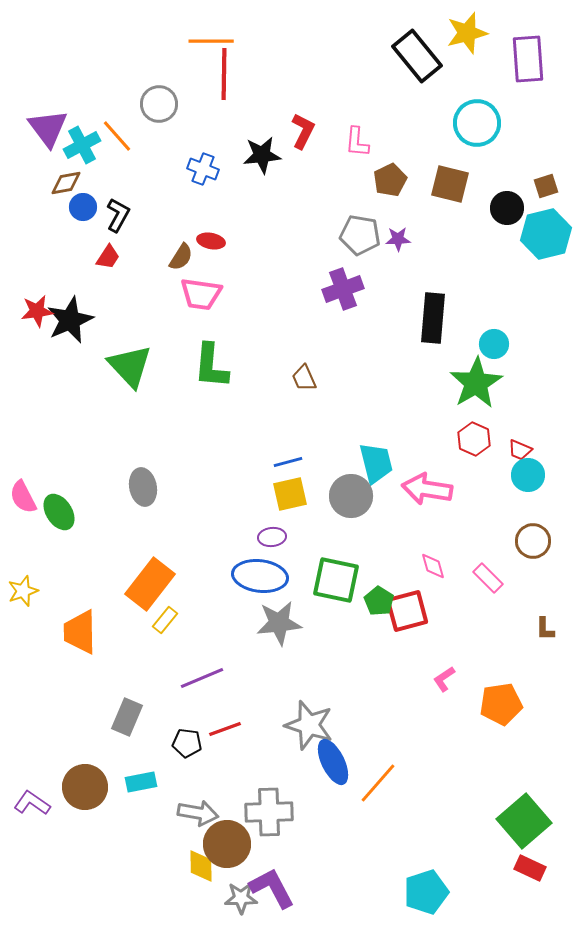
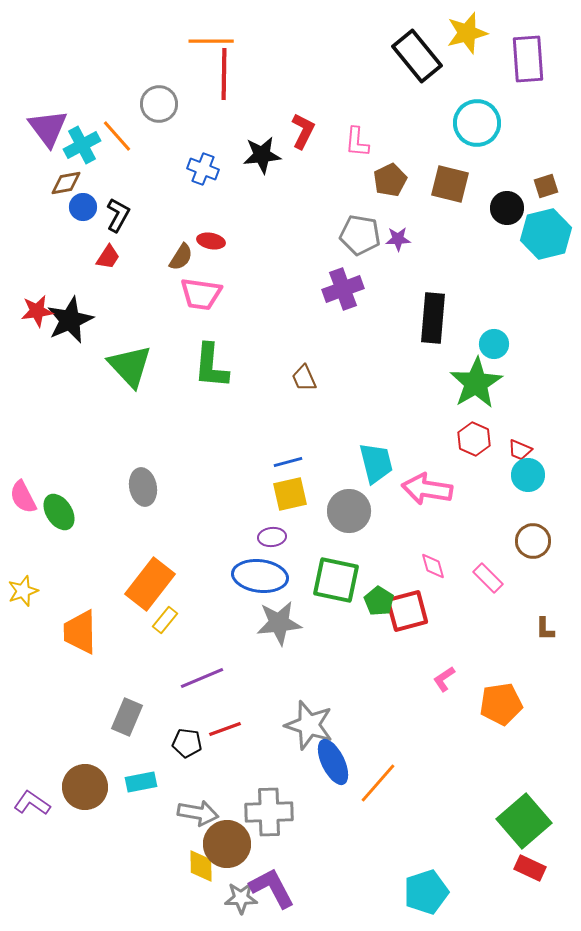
gray circle at (351, 496): moved 2 px left, 15 px down
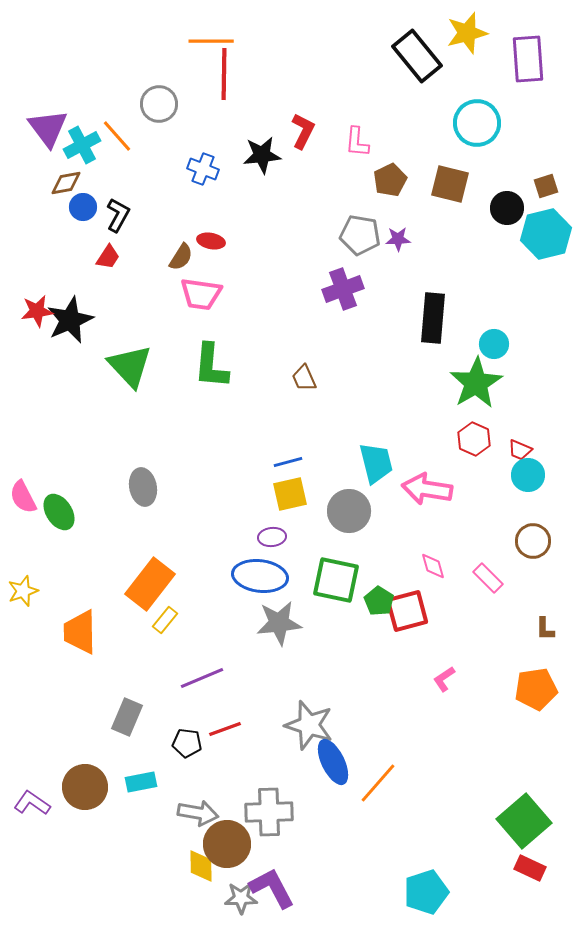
orange pentagon at (501, 704): moved 35 px right, 15 px up
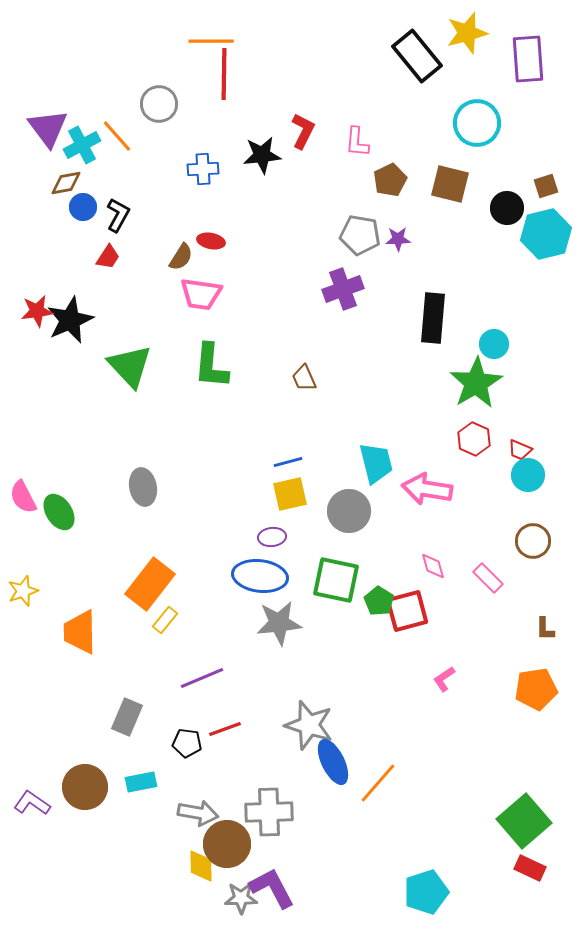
blue cross at (203, 169): rotated 24 degrees counterclockwise
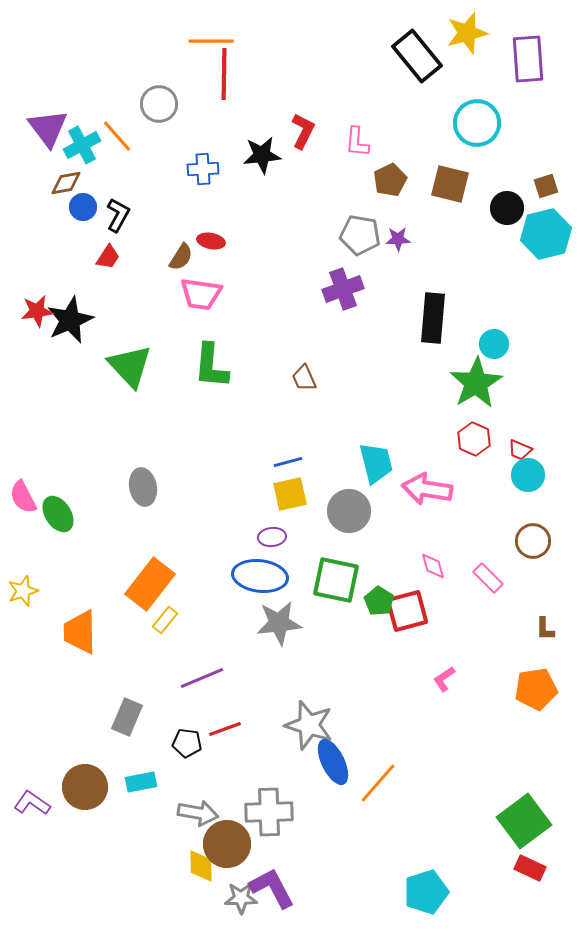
green ellipse at (59, 512): moved 1 px left, 2 px down
green square at (524, 821): rotated 4 degrees clockwise
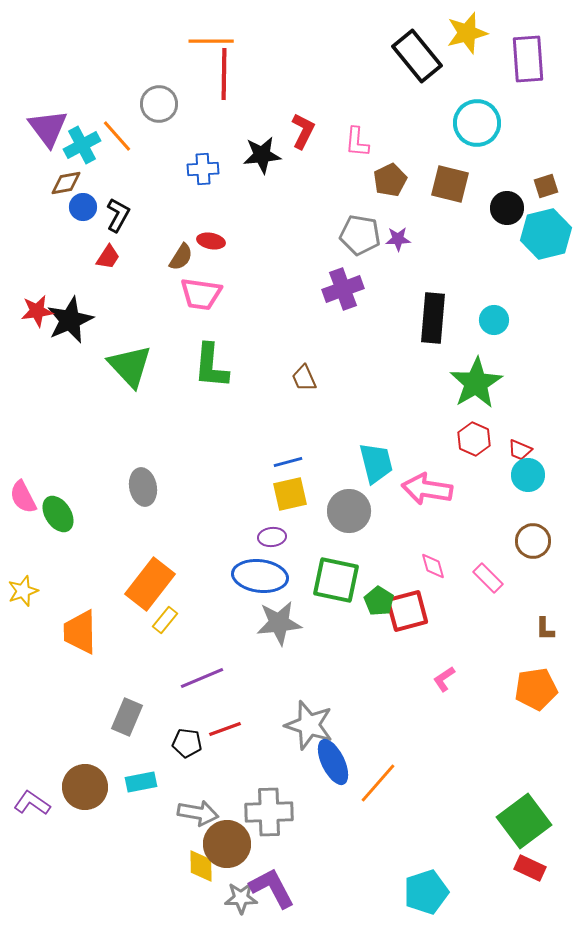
cyan circle at (494, 344): moved 24 px up
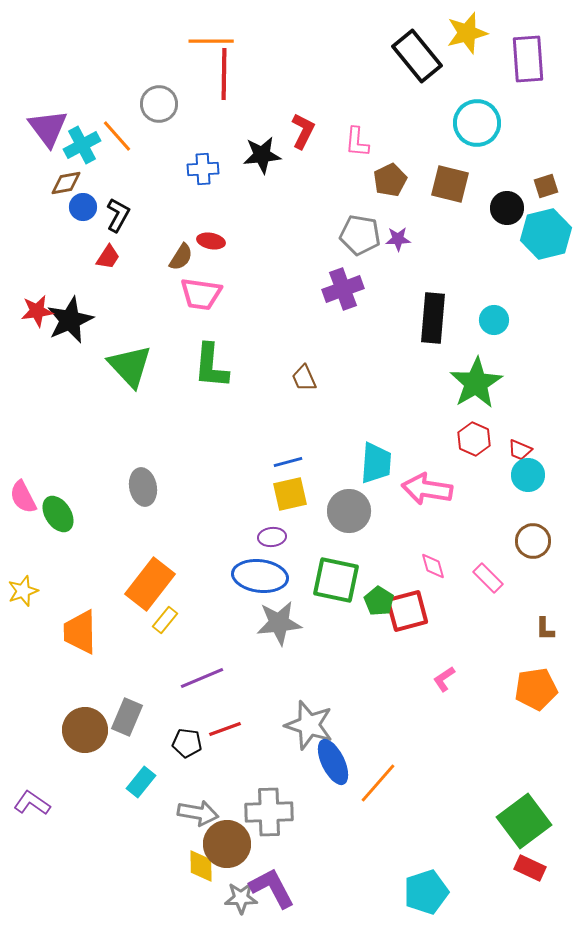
cyan trapezoid at (376, 463): rotated 18 degrees clockwise
cyan rectangle at (141, 782): rotated 40 degrees counterclockwise
brown circle at (85, 787): moved 57 px up
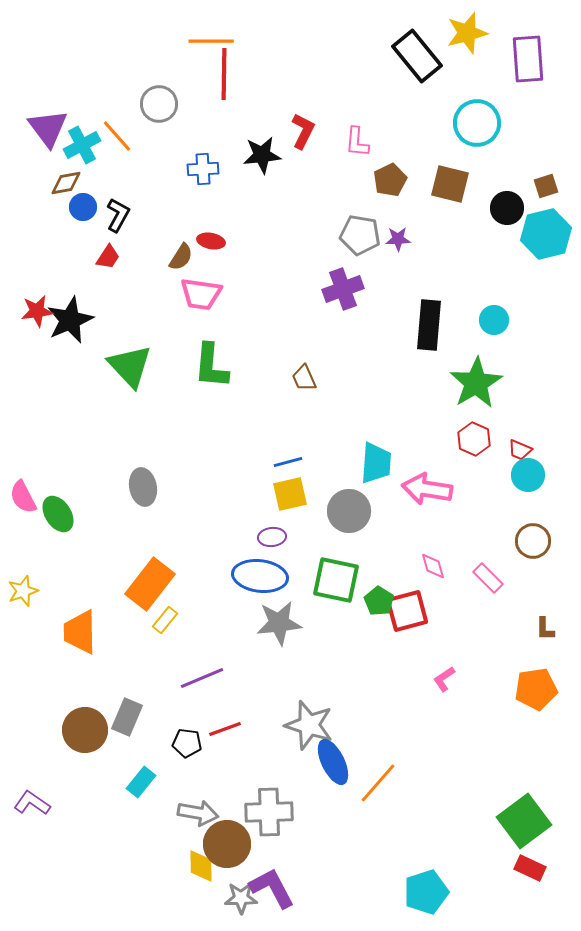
black rectangle at (433, 318): moved 4 px left, 7 px down
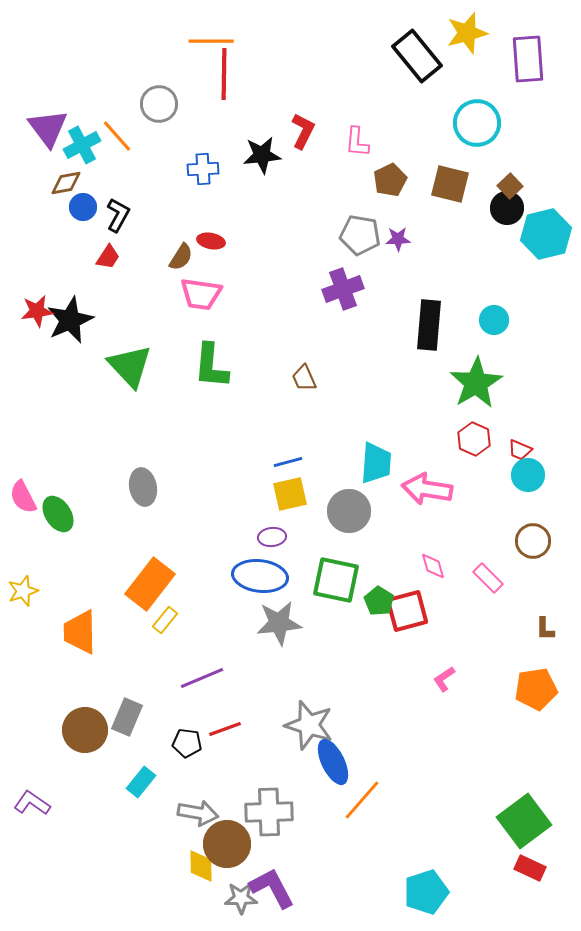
brown square at (546, 186): moved 36 px left; rotated 25 degrees counterclockwise
orange line at (378, 783): moved 16 px left, 17 px down
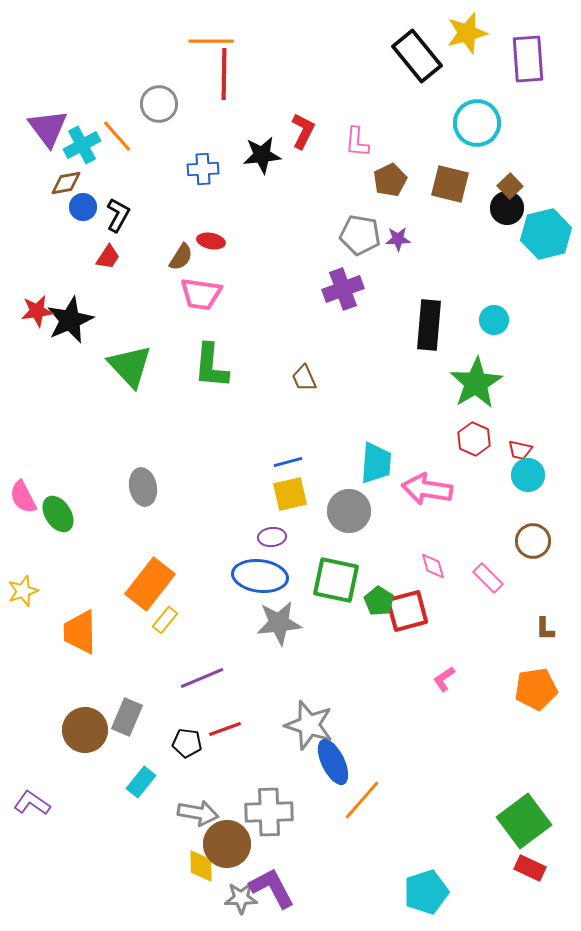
red trapezoid at (520, 450): rotated 10 degrees counterclockwise
